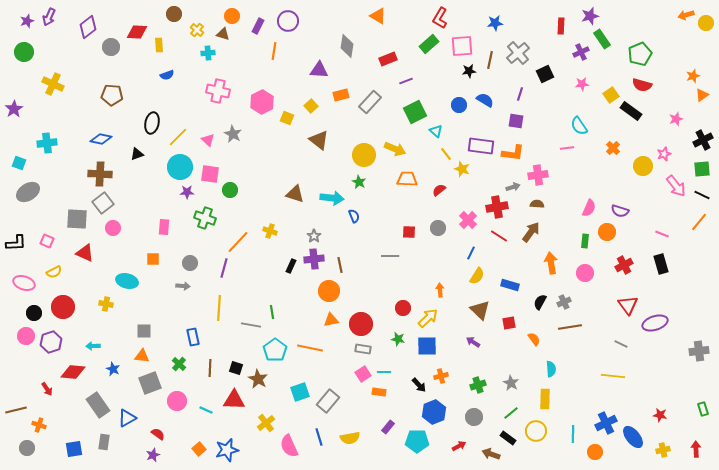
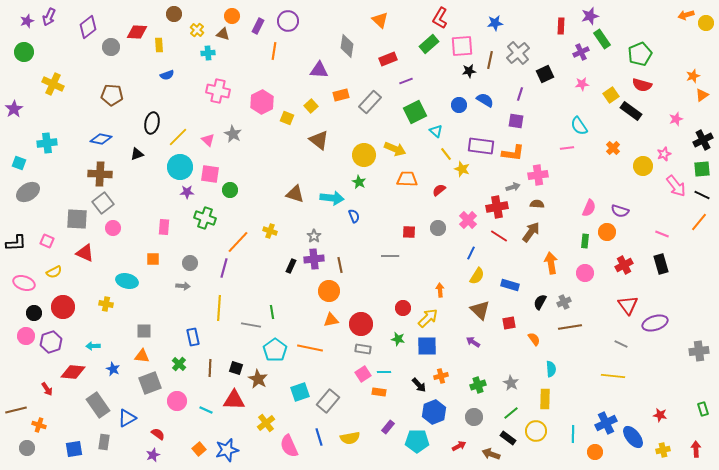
orange triangle at (378, 16): moved 2 px right, 4 px down; rotated 12 degrees clockwise
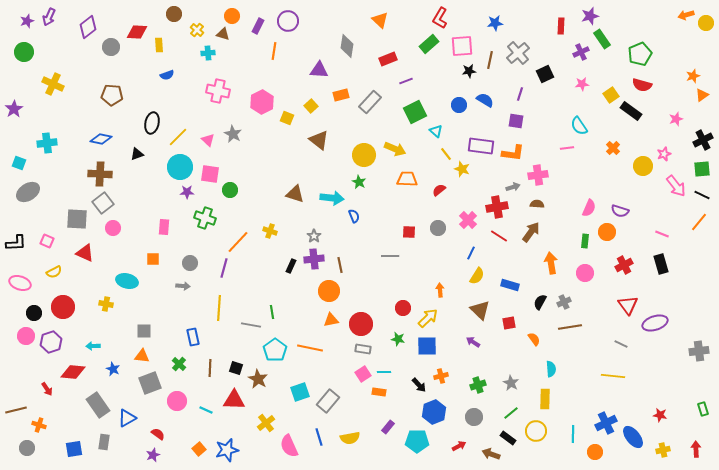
pink ellipse at (24, 283): moved 4 px left
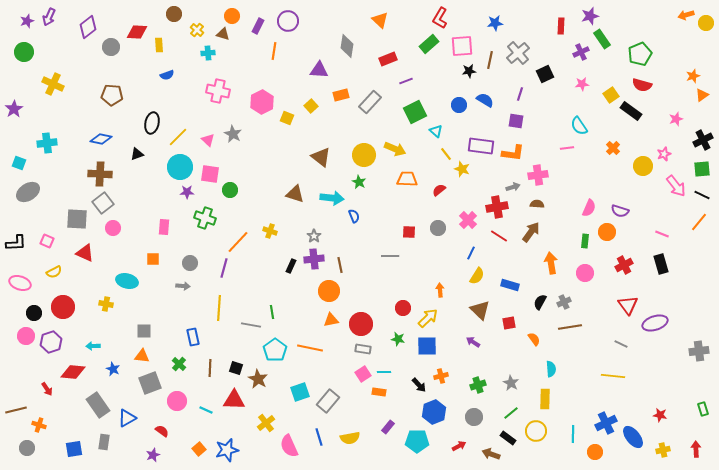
brown triangle at (319, 140): moved 2 px right, 17 px down
red semicircle at (158, 434): moved 4 px right, 3 px up
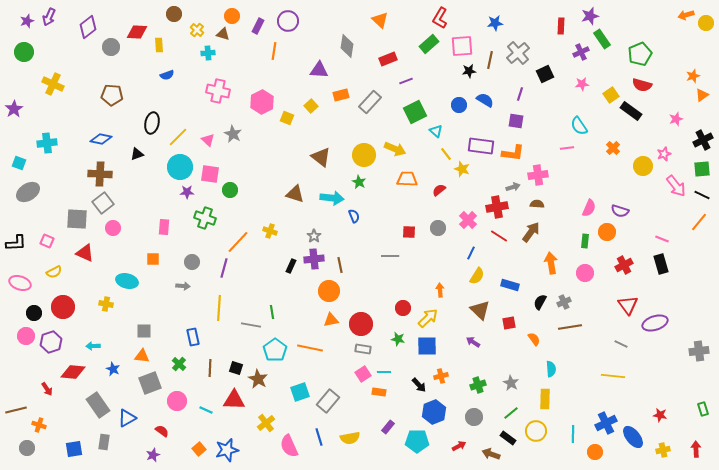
pink line at (662, 234): moved 5 px down
gray circle at (190, 263): moved 2 px right, 1 px up
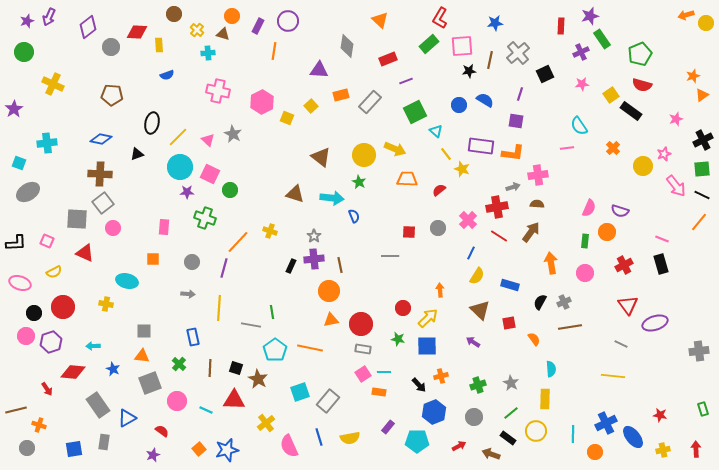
pink square at (210, 174): rotated 18 degrees clockwise
gray arrow at (183, 286): moved 5 px right, 8 px down
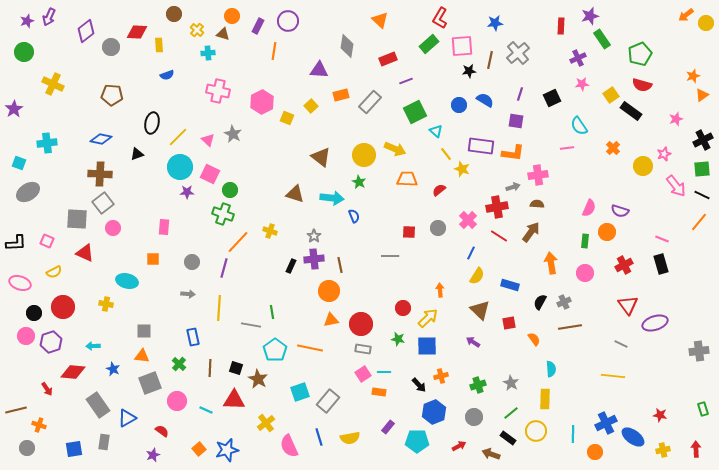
orange arrow at (686, 15): rotated 21 degrees counterclockwise
purple diamond at (88, 27): moved 2 px left, 4 px down
purple cross at (581, 52): moved 3 px left, 6 px down
black square at (545, 74): moved 7 px right, 24 px down
green cross at (205, 218): moved 18 px right, 4 px up
blue ellipse at (633, 437): rotated 15 degrees counterclockwise
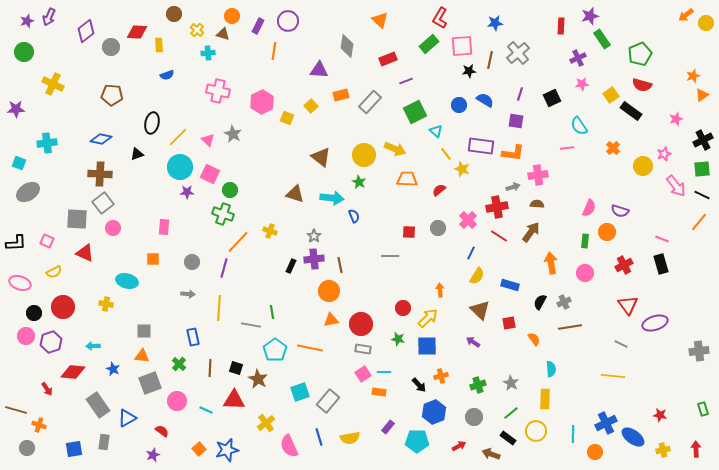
purple star at (14, 109): moved 2 px right; rotated 30 degrees clockwise
brown line at (16, 410): rotated 30 degrees clockwise
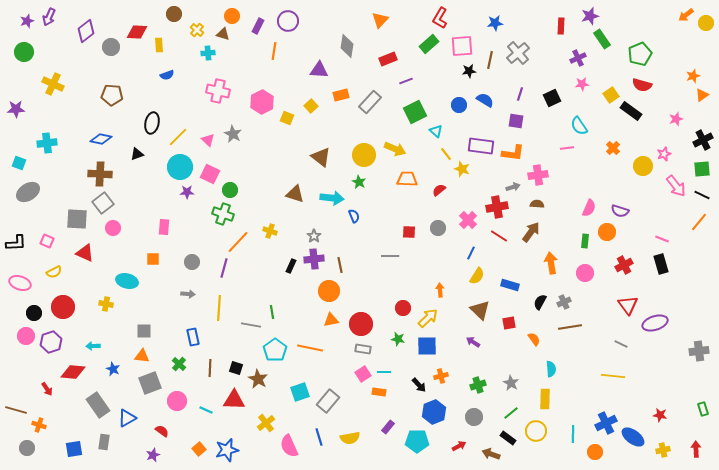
orange triangle at (380, 20): rotated 30 degrees clockwise
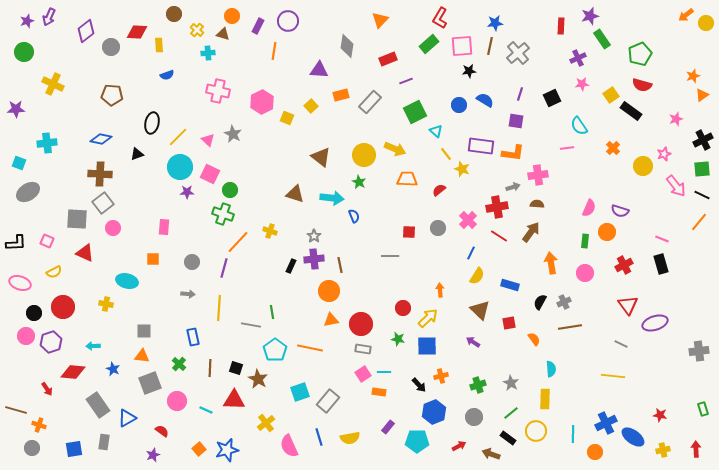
brown line at (490, 60): moved 14 px up
gray circle at (27, 448): moved 5 px right
